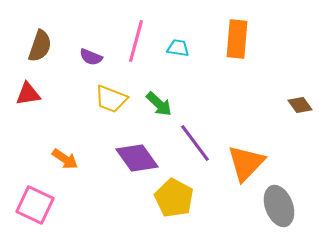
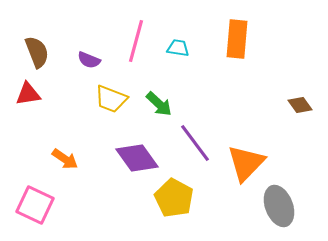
brown semicircle: moved 3 px left, 6 px down; rotated 40 degrees counterclockwise
purple semicircle: moved 2 px left, 3 px down
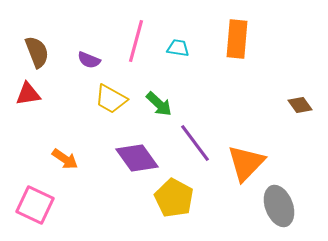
yellow trapezoid: rotated 8 degrees clockwise
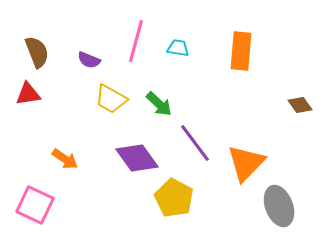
orange rectangle: moved 4 px right, 12 px down
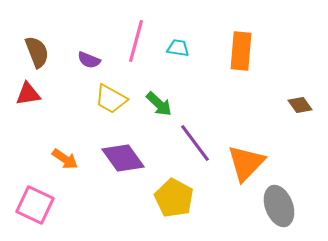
purple diamond: moved 14 px left
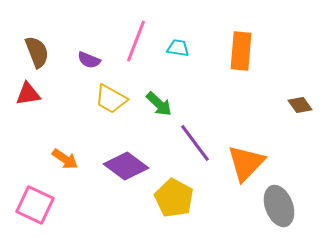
pink line: rotated 6 degrees clockwise
purple diamond: moved 3 px right, 8 px down; rotated 18 degrees counterclockwise
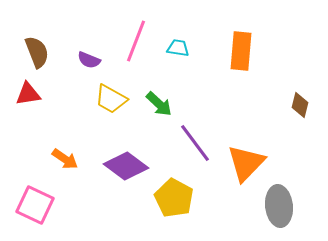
brown diamond: rotated 50 degrees clockwise
gray ellipse: rotated 15 degrees clockwise
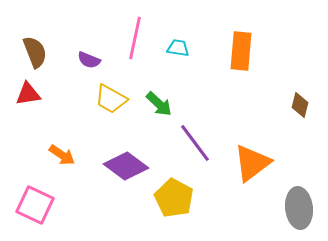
pink line: moved 1 px left, 3 px up; rotated 9 degrees counterclockwise
brown semicircle: moved 2 px left
orange arrow: moved 3 px left, 4 px up
orange triangle: moved 6 px right; rotated 9 degrees clockwise
gray ellipse: moved 20 px right, 2 px down
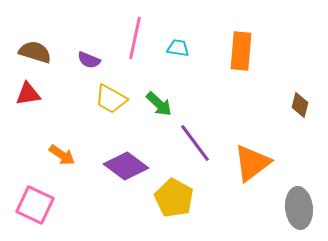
brown semicircle: rotated 52 degrees counterclockwise
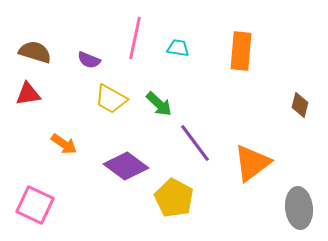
orange arrow: moved 2 px right, 11 px up
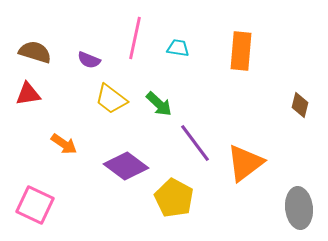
yellow trapezoid: rotated 8 degrees clockwise
orange triangle: moved 7 px left
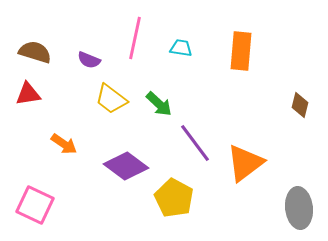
cyan trapezoid: moved 3 px right
